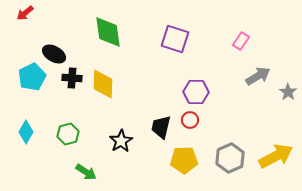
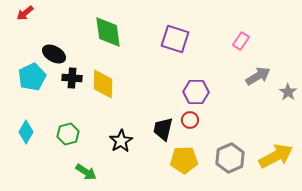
black trapezoid: moved 2 px right, 2 px down
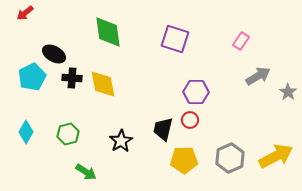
yellow diamond: rotated 12 degrees counterclockwise
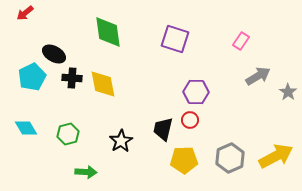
cyan diamond: moved 4 px up; rotated 60 degrees counterclockwise
green arrow: rotated 30 degrees counterclockwise
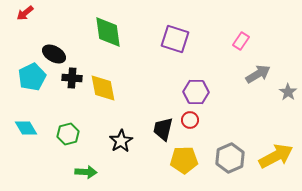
gray arrow: moved 2 px up
yellow diamond: moved 4 px down
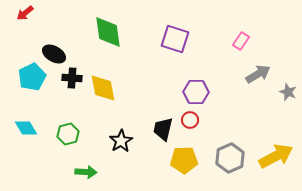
gray star: rotated 12 degrees counterclockwise
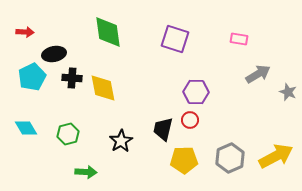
red arrow: moved 19 px down; rotated 138 degrees counterclockwise
pink rectangle: moved 2 px left, 2 px up; rotated 66 degrees clockwise
black ellipse: rotated 40 degrees counterclockwise
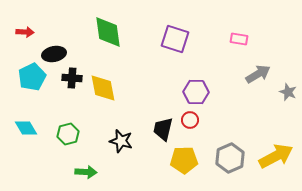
black star: rotated 25 degrees counterclockwise
